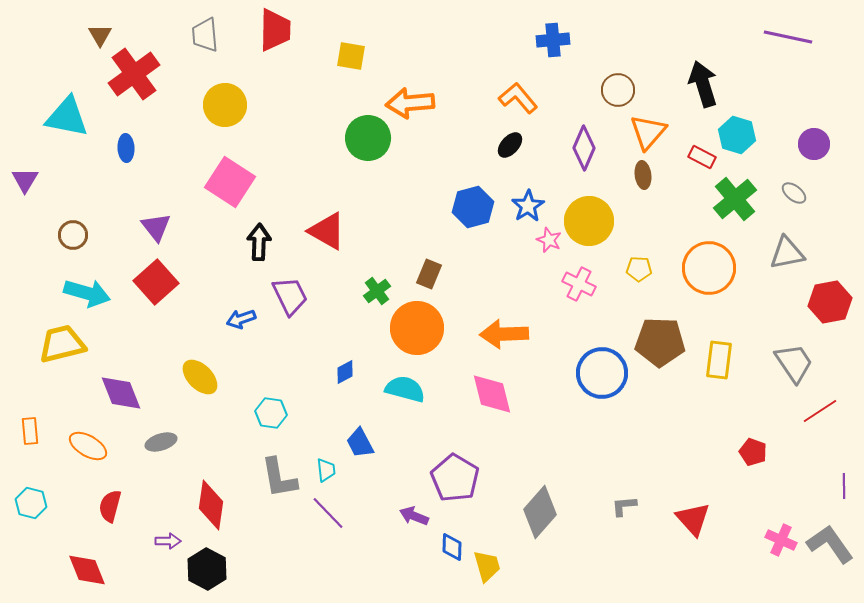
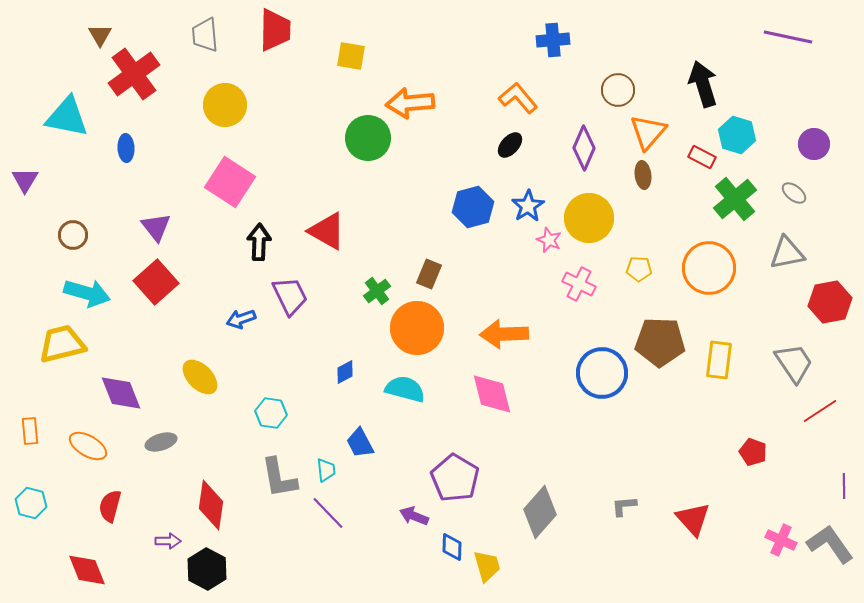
yellow circle at (589, 221): moved 3 px up
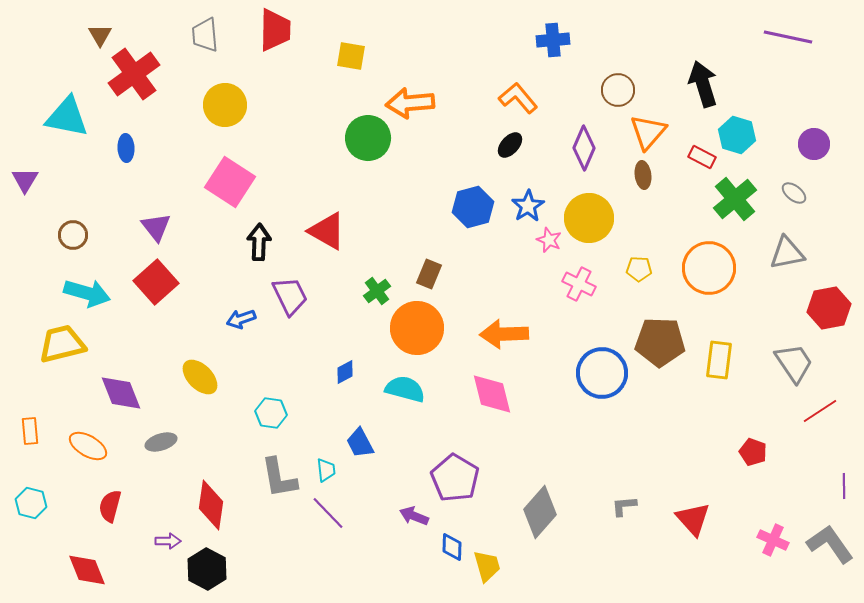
red hexagon at (830, 302): moved 1 px left, 6 px down
pink cross at (781, 540): moved 8 px left
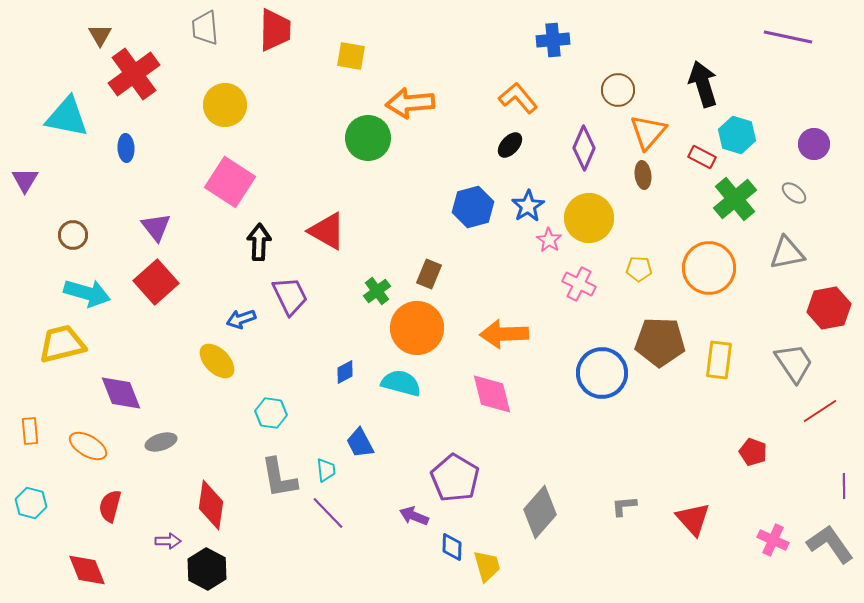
gray trapezoid at (205, 35): moved 7 px up
pink star at (549, 240): rotated 10 degrees clockwise
yellow ellipse at (200, 377): moved 17 px right, 16 px up
cyan semicircle at (405, 389): moved 4 px left, 6 px up
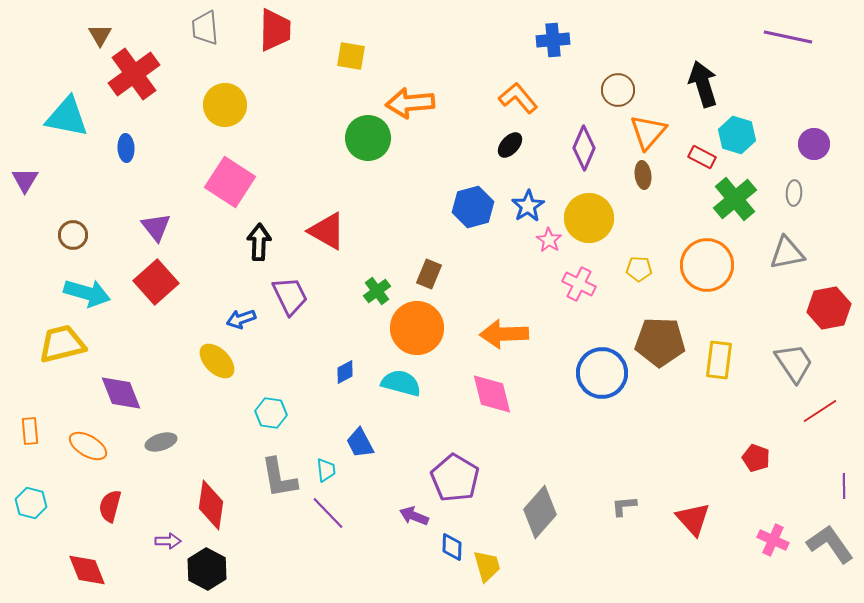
gray ellipse at (794, 193): rotated 55 degrees clockwise
orange circle at (709, 268): moved 2 px left, 3 px up
red pentagon at (753, 452): moved 3 px right, 6 px down
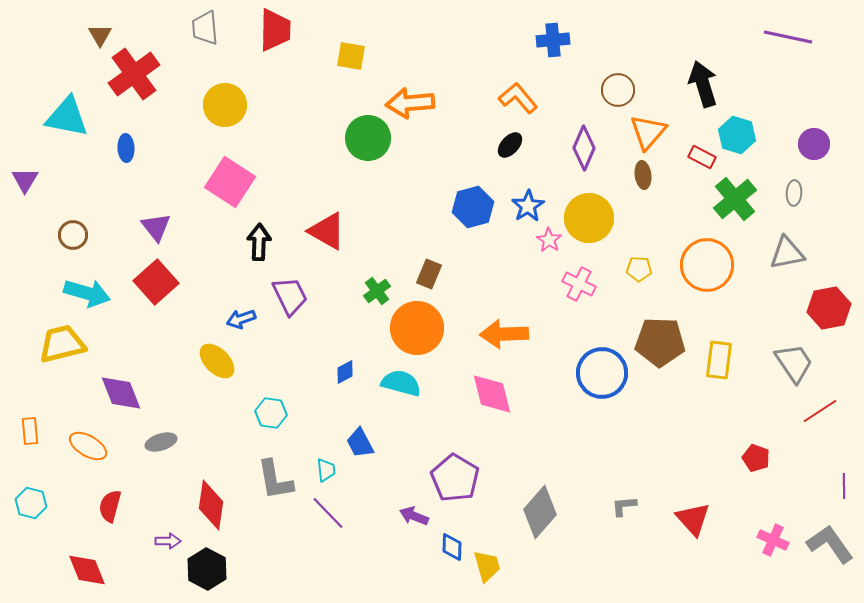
gray L-shape at (279, 478): moved 4 px left, 2 px down
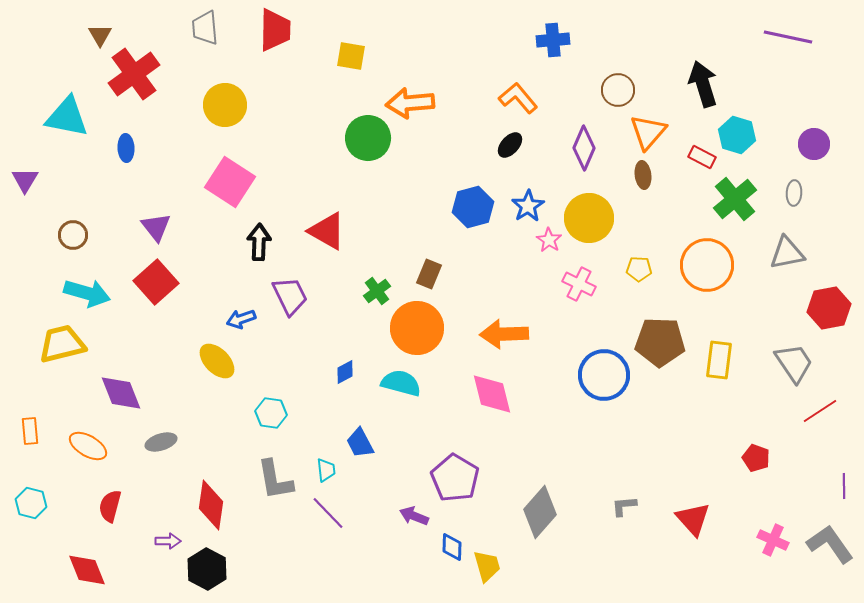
blue circle at (602, 373): moved 2 px right, 2 px down
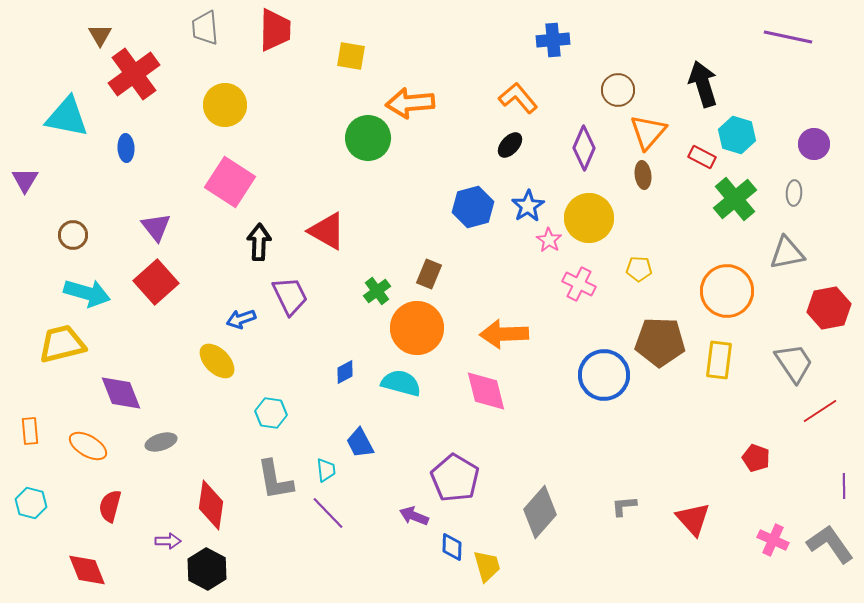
orange circle at (707, 265): moved 20 px right, 26 px down
pink diamond at (492, 394): moved 6 px left, 3 px up
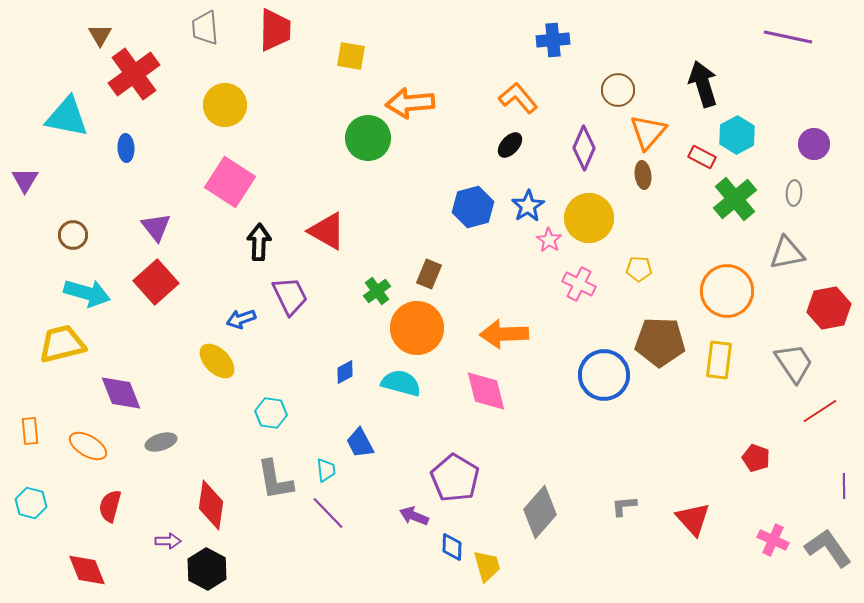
cyan hexagon at (737, 135): rotated 15 degrees clockwise
gray L-shape at (830, 544): moved 2 px left, 4 px down
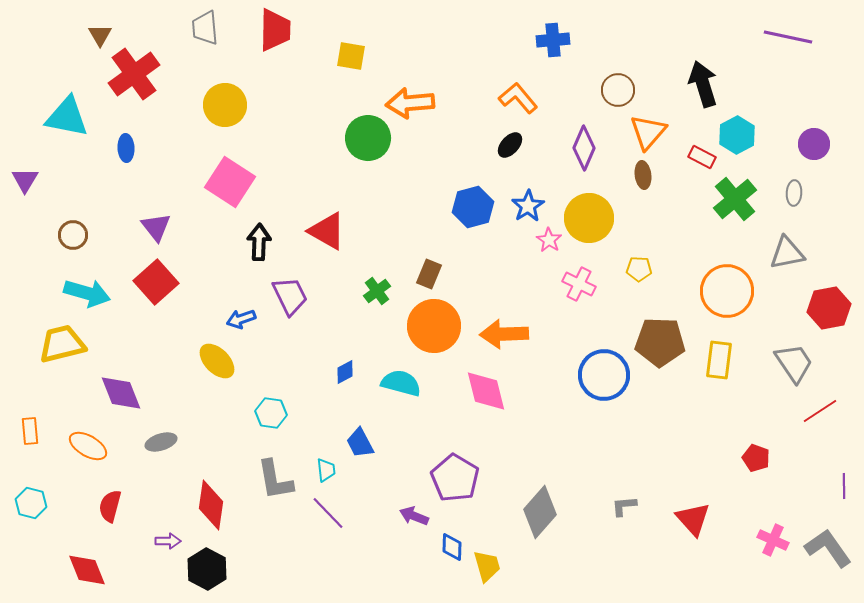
orange circle at (417, 328): moved 17 px right, 2 px up
